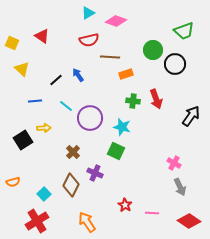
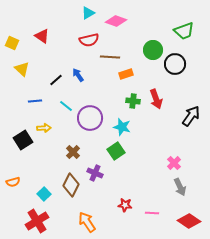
green square: rotated 30 degrees clockwise
pink cross: rotated 16 degrees clockwise
red star: rotated 24 degrees counterclockwise
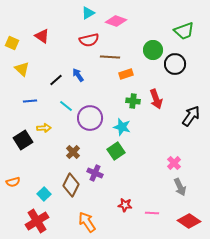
blue line: moved 5 px left
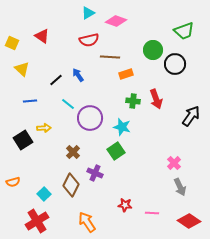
cyan line: moved 2 px right, 2 px up
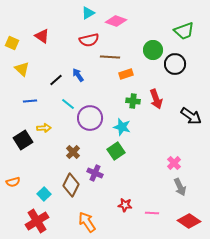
black arrow: rotated 90 degrees clockwise
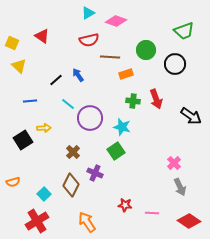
green circle: moved 7 px left
yellow triangle: moved 3 px left, 3 px up
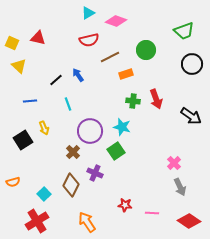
red triangle: moved 4 px left, 2 px down; rotated 21 degrees counterclockwise
brown line: rotated 30 degrees counterclockwise
black circle: moved 17 px right
cyan line: rotated 32 degrees clockwise
purple circle: moved 13 px down
yellow arrow: rotated 72 degrees clockwise
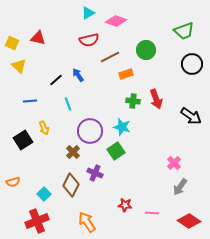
gray arrow: rotated 60 degrees clockwise
red cross: rotated 10 degrees clockwise
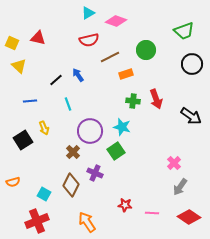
cyan square: rotated 16 degrees counterclockwise
red diamond: moved 4 px up
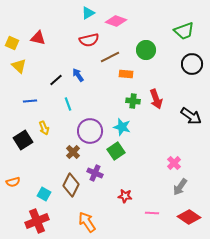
orange rectangle: rotated 24 degrees clockwise
red star: moved 9 px up
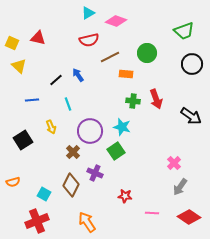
green circle: moved 1 px right, 3 px down
blue line: moved 2 px right, 1 px up
yellow arrow: moved 7 px right, 1 px up
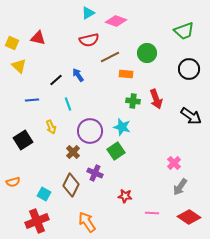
black circle: moved 3 px left, 5 px down
